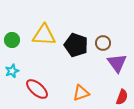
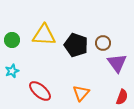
red ellipse: moved 3 px right, 2 px down
orange triangle: rotated 30 degrees counterclockwise
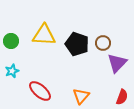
green circle: moved 1 px left, 1 px down
black pentagon: moved 1 px right, 1 px up
purple triangle: rotated 20 degrees clockwise
orange triangle: moved 3 px down
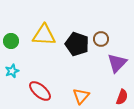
brown circle: moved 2 px left, 4 px up
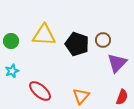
brown circle: moved 2 px right, 1 px down
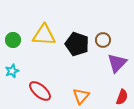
green circle: moved 2 px right, 1 px up
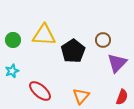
black pentagon: moved 4 px left, 7 px down; rotated 20 degrees clockwise
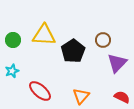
red semicircle: rotated 84 degrees counterclockwise
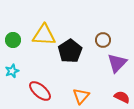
black pentagon: moved 3 px left
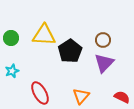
green circle: moved 2 px left, 2 px up
purple triangle: moved 13 px left
red ellipse: moved 2 px down; rotated 20 degrees clockwise
